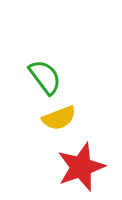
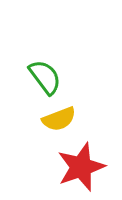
yellow semicircle: moved 1 px down
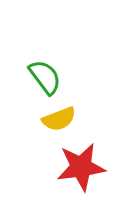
red star: rotated 12 degrees clockwise
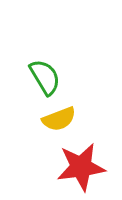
green semicircle: rotated 6 degrees clockwise
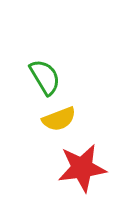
red star: moved 1 px right, 1 px down
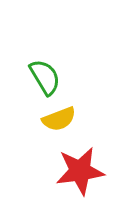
red star: moved 2 px left, 3 px down
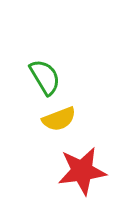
red star: moved 2 px right
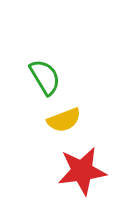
yellow semicircle: moved 5 px right, 1 px down
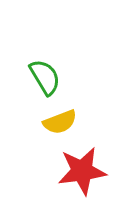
yellow semicircle: moved 4 px left, 2 px down
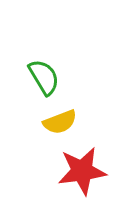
green semicircle: moved 1 px left
